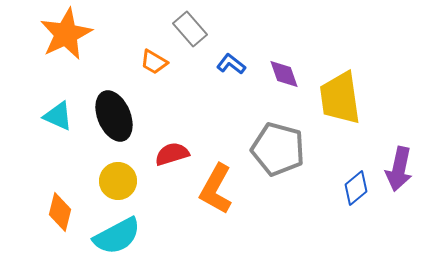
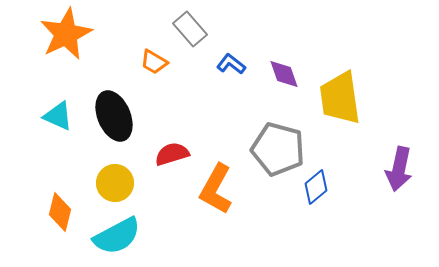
yellow circle: moved 3 px left, 2 px down
blue diamond: moved 40 px left, 1 px up
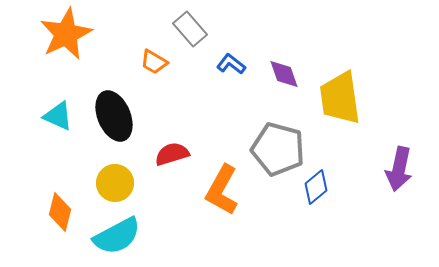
orange L-shape: moved 6 px right, 1 px down
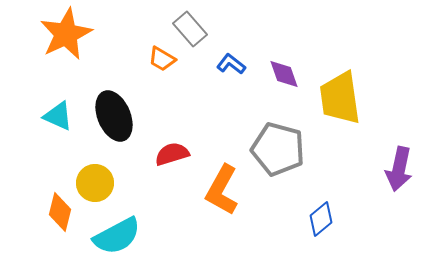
orange trapezoid: moved 8 px right, 3 px up
yellow circle: moved 20 px left
blue diamond: moved 5 px right, 32 px down
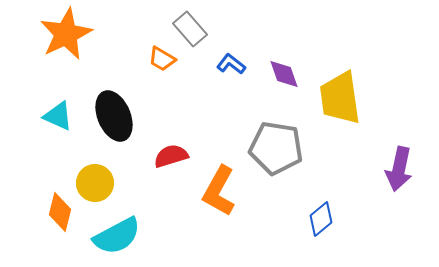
gray pentagon: moved 2 px left, 1 px up; rotated 6 degrees counterclockwise
red semicircle: moved 1 px left, 2 px down
orange L-shape: moved 3 px left, 1 px down
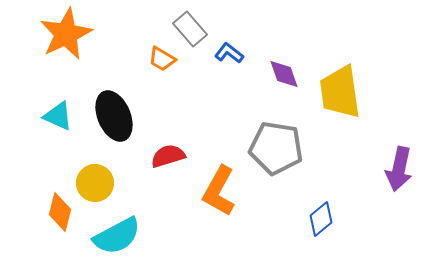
blue L-shape: moved 2 px left, 11 px up
yellow trapezoid: moved 6 px up
red semicircle: moved 3 px left
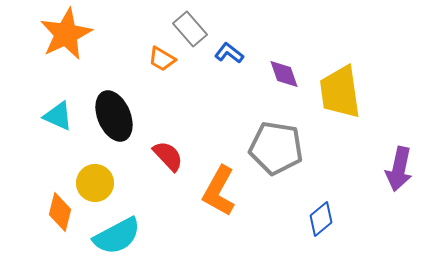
red semicircle: rotated 64 degrees clockwise
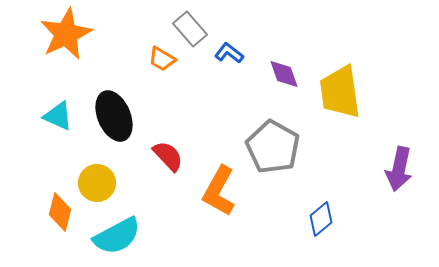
gray pentagon: moved 3 px left, 1 px up; rotated 20 degrees clockwise
yellow circle: moved 2 px right
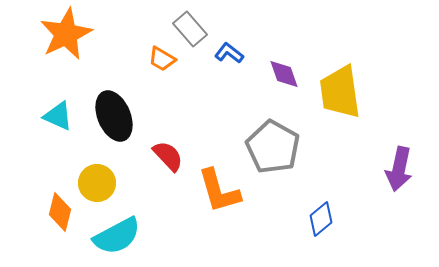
orange L-shape: rotated 45 degrees counterclockwise
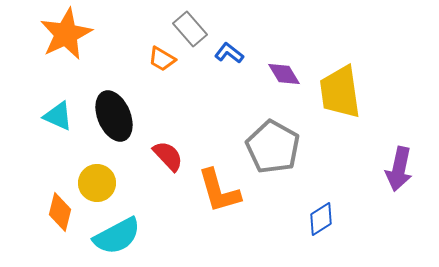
purple diamond: rotated 12 degrees counterclockwise
blue diamond: rotated 8 degrees clockwise
